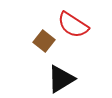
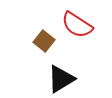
red semicircle: moved 4 px right
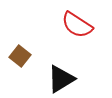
brown square: moved 24 px left, 15 px down
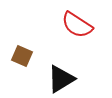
brown square: moved 2 px right; rotated 15 degrees counterclockwise
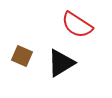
black triangle: moved 16 px up
